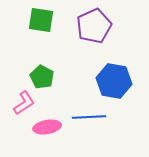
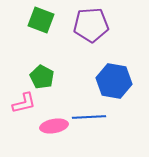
green square: rotated 12 degrees clockwise
purple pentagon: moved 3 px left, 1 px up; rotated 20 degrees clockwise
pink L-shape: rotated 20 degrees clockwise
pink ellipse: moved 7 px right, 1 px up
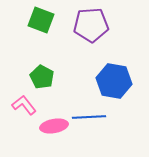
pink L-shape: moved 2 px down; rotated 115 degrees counterclockwise
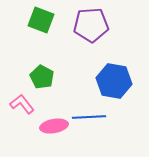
pink L-shape: moved 2 px left, 1 px up
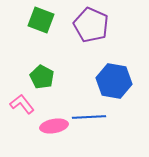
purple pentagon: rotated 28 degrees clockwise
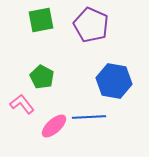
green square: rotated 32 degrees counterclockwise
pink ellipse: rotated 32 degrees counterclockwise
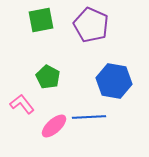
green pentagon: moved 6 px right
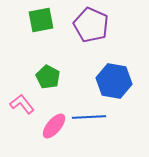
pink ellipse: rotated 8 degrees counterclockwise
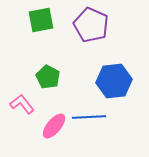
blue hexagon: rotated 16 degrees counterclockwise
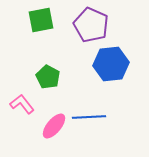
blue hexagon: moved 3 px left, 17 px up
